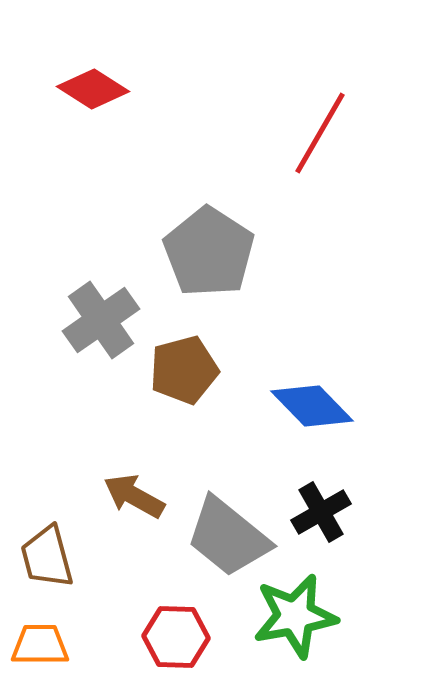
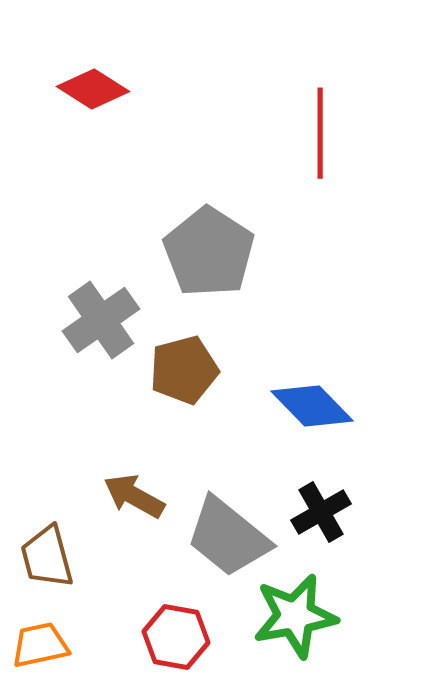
red line: rotated 30 degrees counterclockwise
red hexagon: rotated 8 degrees clockwise
orange trapezoid: rotated 12 degrees counterclockwise
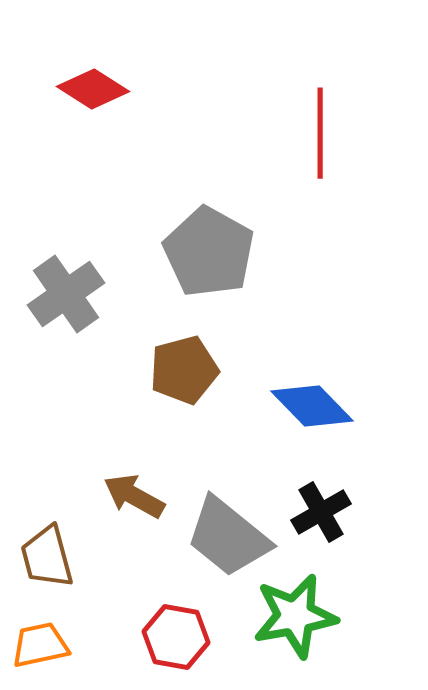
gray pentagon: rotated 4 degrees counterclockwise
gray cross: moved 35 px left, 26 px up
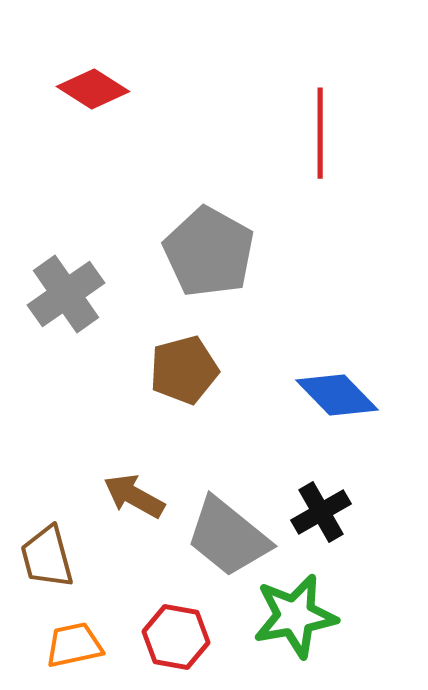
blue diamond: moved 25 px right, 11 px up
orange trapezoid: moved 34 px right
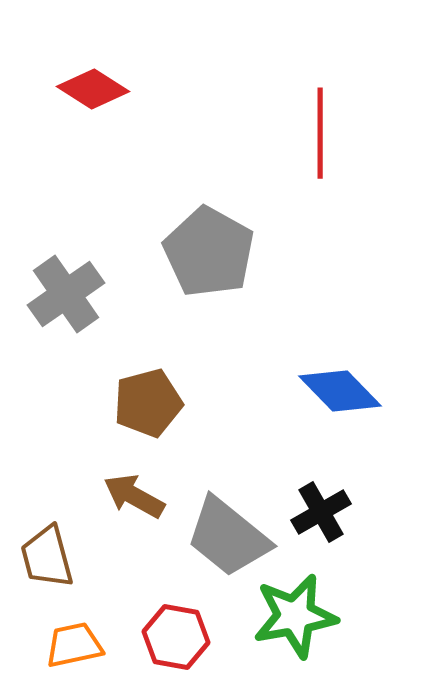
brown pentagon: moved 36 px left, 33 px down
blue diamond: moved 3 px right, 4 px up
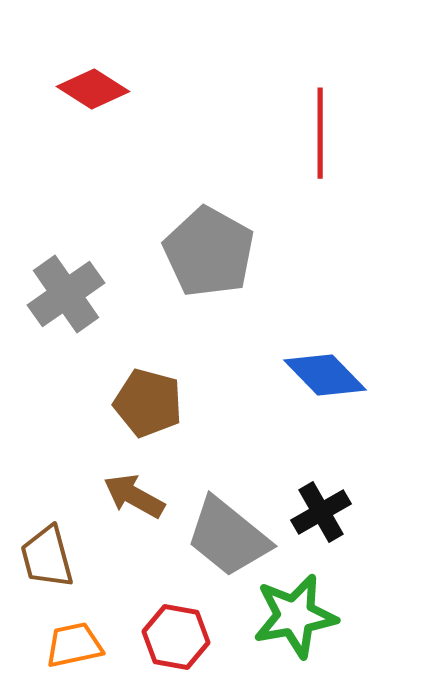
blue diamond: moved 15 px left, 16 px up
brown pentagon: rotated 30 degrees clockwise
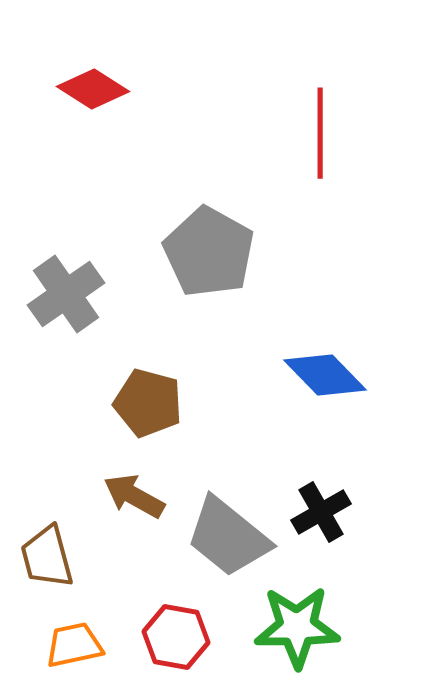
green star: moved 2 px right, 11 px down; rotated 10 degrees clockwise
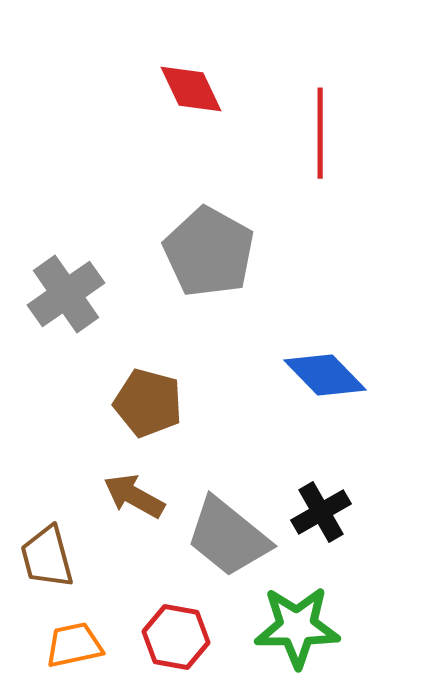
red diamond: moved 98 px right; rotated 32 degrees clockwise
